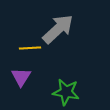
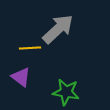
purple triangle: rotated 25 degrees counterclockwise
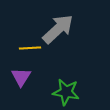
purple triangle: rotated 25 degrees clockwise
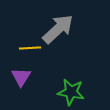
green star: moved 5 px right
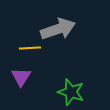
gray arrow: rotated 24 degrees clockwise
green star: rotated 8 degrees clockwise
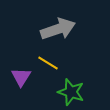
yellow line: moved 18 px right, 15 px down; rotated 35 degrees clockwise
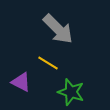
gray arrow: rotated 64 degrees clockwise
purple triangle: moved 5 px down; rotated 35 degrees counterclockwise
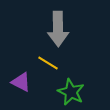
gray arrow: rotated 44 degrees clockwise
green star: rotated 8 degrees clockwise
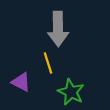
yellow line: rotated 40 degrees clockwise
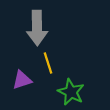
gray arrow: moved 21 px left, 1 px up
purple triangle: moved 1 px right, 2 px up; rotated 45 degrees counterclockwise
